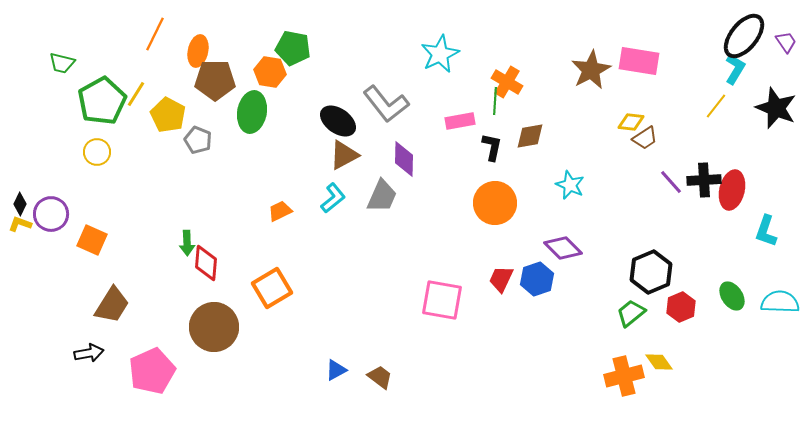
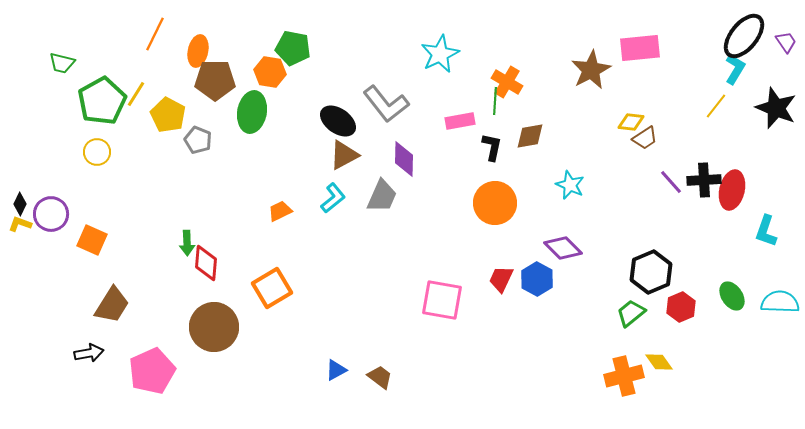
pink rectangle at (639, 61): moved 1 px right, 13 px up; rotated 15 degrees counterclockwise
blue hexagon at (537, 279): rotated 12 degrees counterclockwise
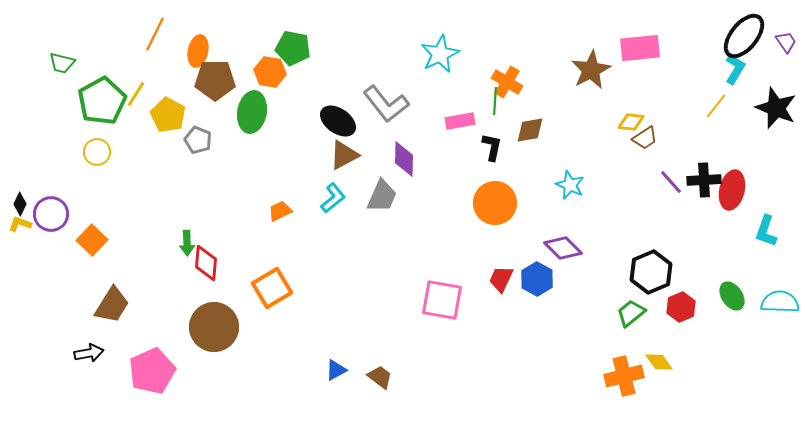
brown diamond at (530, 136): moved 6 px up
orange square at (92, 240): rotated 20 degrees clockwise
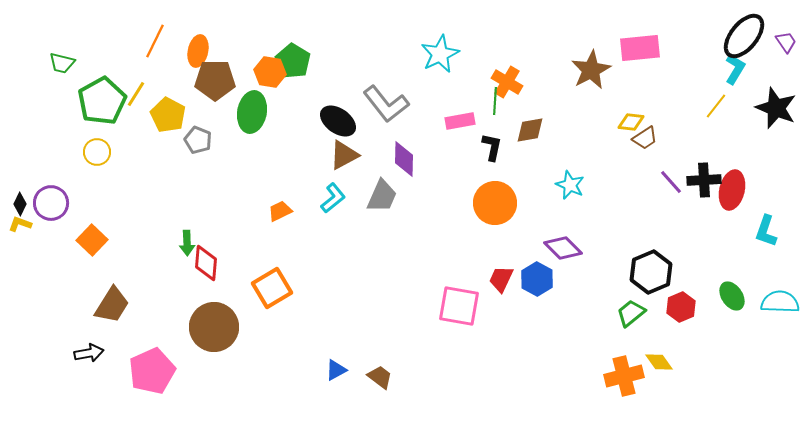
orange line at (155, 34): moved 7 px down
green pentagon at (293, 48): moved 13 px down; rotated 20 degrees clockwise
purple circle at (51, 214): moved 11 px up
pink square at (442, 300): moved 17 px right, 6 px down
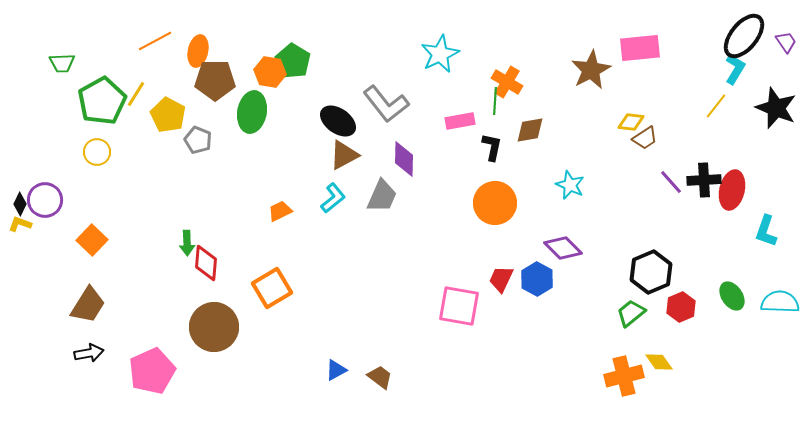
orange line at (155, 41): rotated 36 degrees clockwise
green trapezoid at (62, 63): rotated 16 degrees counterclockwise
purple circle at (51, 203): moved 6 px left, 3 px up
brown trapezoid at (112, 305): moved 24 px left
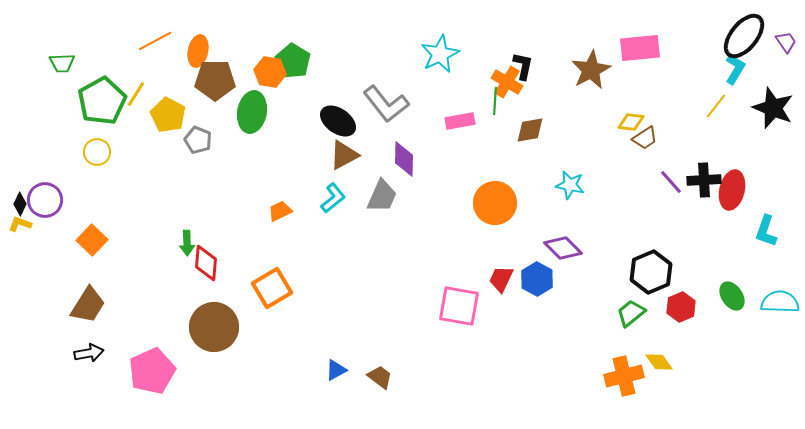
black star at (776, 108): moved 3 px left
black L-shape at (492, 147): moved 31 px right, 81 px up
cyan star at (570, 185): rotated 12 degrees counterclockwise
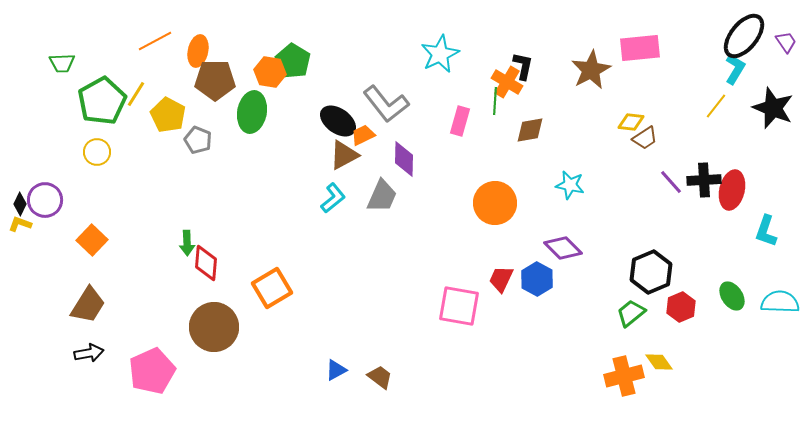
pink rectangle at (460, 121): rotated 64 degrees counterclockwise
orange trapezoid at (280, 211): moved 83 px right, 76 px up
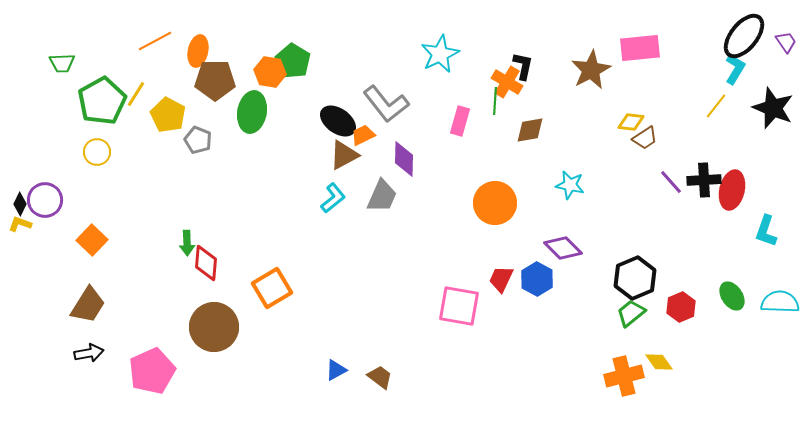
black hexagon at (651, 272): moved 16 px left, 6 px down
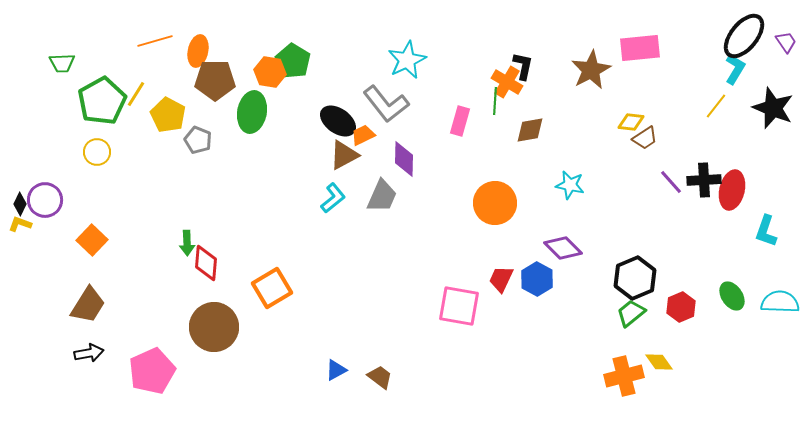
orange line at (155, 41): rotated 12 degrees clockwise
cyan star at (440, 54): moved 33 px left, 6 px down
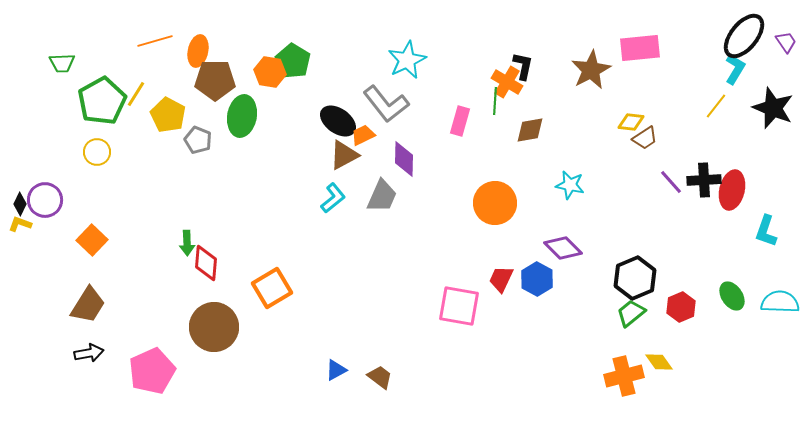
green ellipse at (252, 112): moved 10 px left, 4 px down
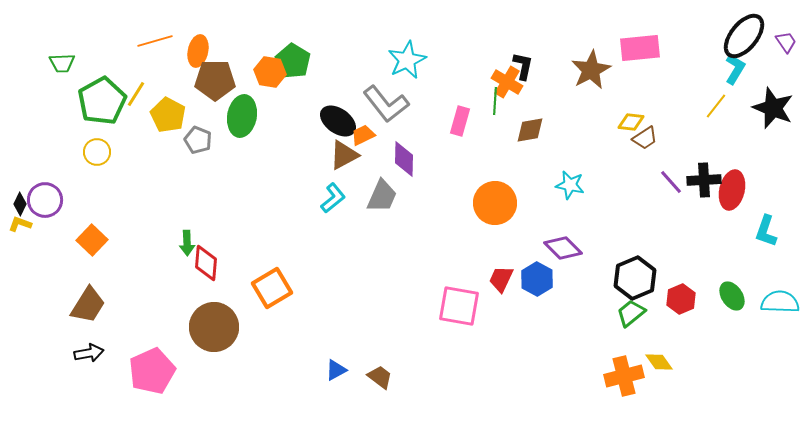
red hexagon at (681, 307): moved 8 px up
